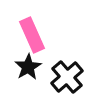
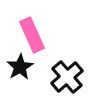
black star: moved 8 px left
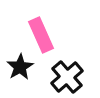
pink rectangle: moved 9 px right
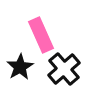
black cross: moved 3 px left, 8 px up
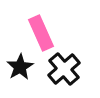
pink rectangle: moved 2 px up
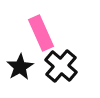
black cross: moved 3 px left, 3 px up; rotated 8 degrees counterclockwise
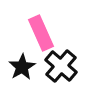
black star: moved 2 px right
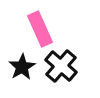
pink rectangle: moved 1 px left, 4 px up
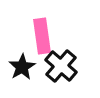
pink rectangle: moved 2 px right, 7 px down; rotated 16 degrees clockwise
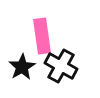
black cross: rotated 12 degrees counterclockwise
